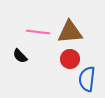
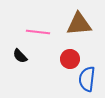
brown triangle: moved 9 px right, 8 px up
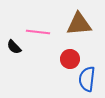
black semicircle: moved 6 px left, 9 px up
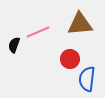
brown triangle: moved 1 px right
pink line: rotated 30 degrees counterclockwise
black semicircle: moved 2 px up; rotated 63 degrees clockwise
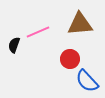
blue semicircle: moved 2 px down; rotated 50 degrees counterclockwise
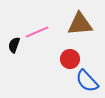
pink line: moved 1 px left
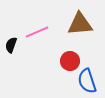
black semicircle: moved 3 px left
red circle: moved 2 px down
blue semicircle: rotated 25 degrees clockwise
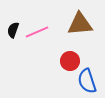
black semicircle: moved 2 px right, 15 px up
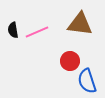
brown triangle: rotated 12 degrees clockwise
black semicircle: rotated 28 degrees counterclockwise
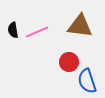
brown triangle: moved 2 px down
red circle: moved 1 px left, 1 px down
